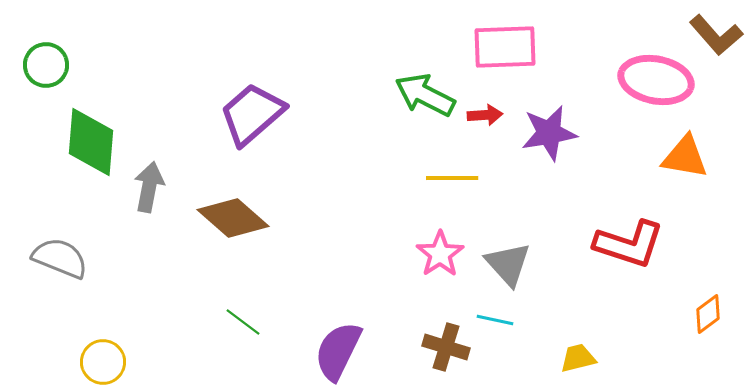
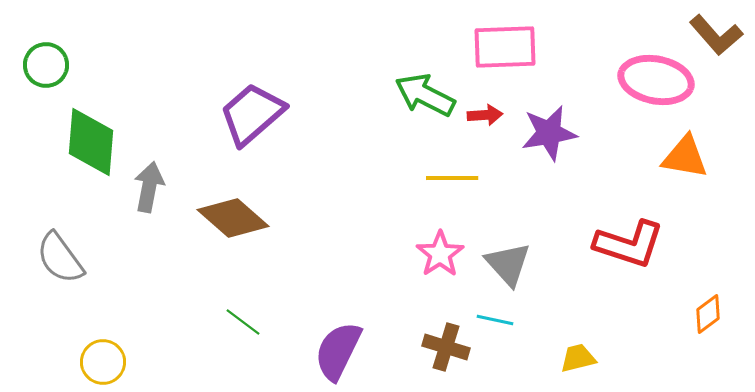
gray semicircle: rotated 148 degrees counterclockwise
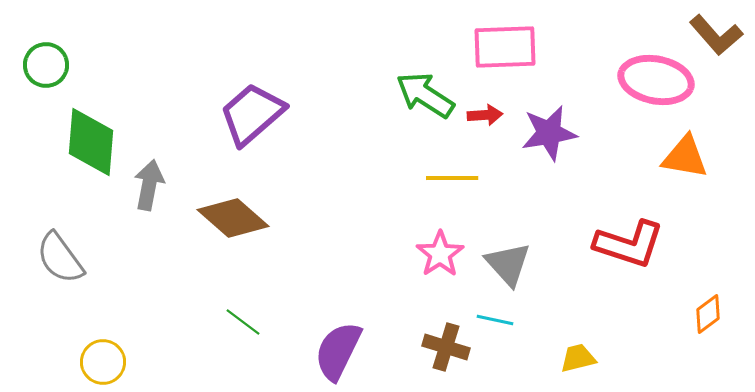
green arrow: rotated 6 degrees clockwise
gray arrow: moved 2 px up
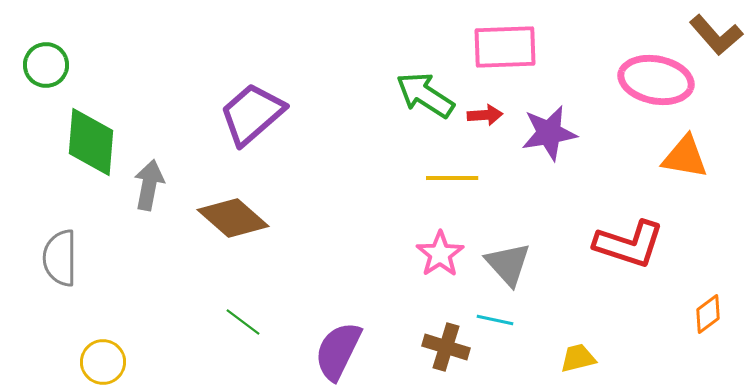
gray semicircle: rotated 36 degrees clockwise
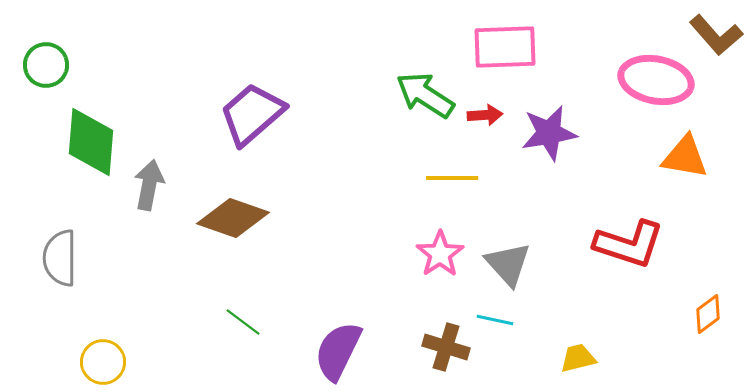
brown diamond: rotated 22 degrees counterclockwise
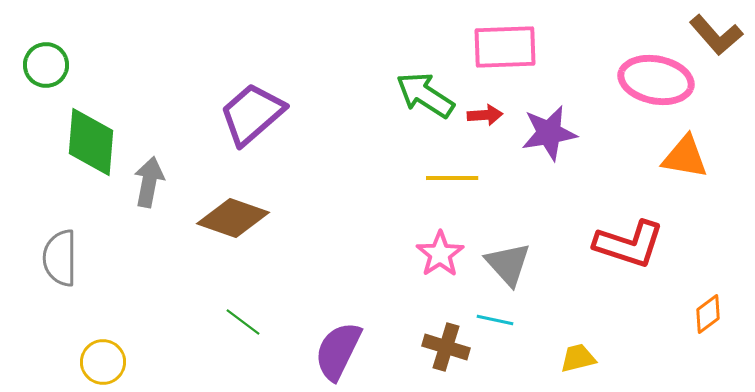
gray arrow: moved 3 px up
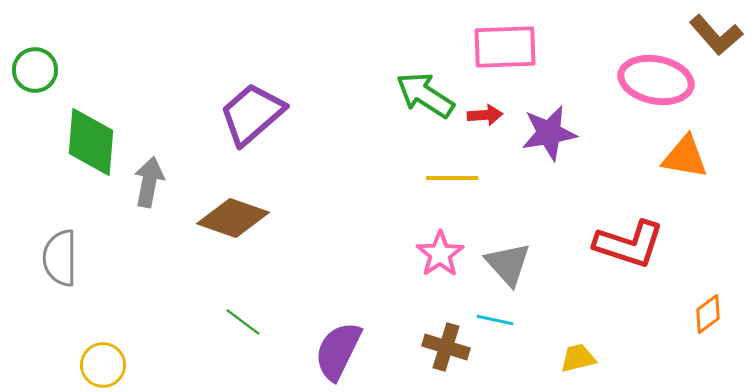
green circle: moved 11 px left, 5 px down
yellow circle: moved 3 px down
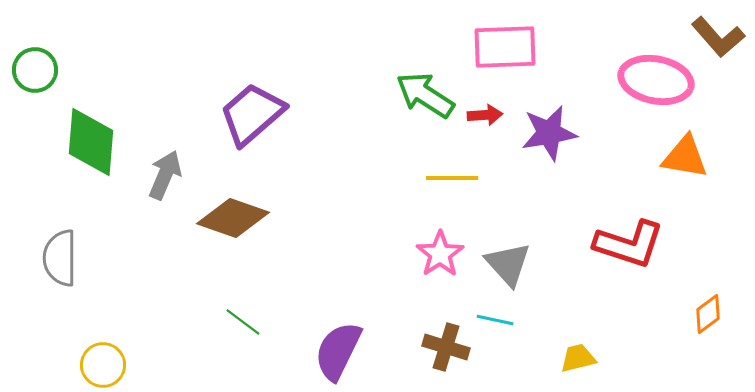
brown L-shape: moved 2 px right, 2 px down
gray arrow: moved 16 px right, 7 px up; rotated 12 degrees clockwise
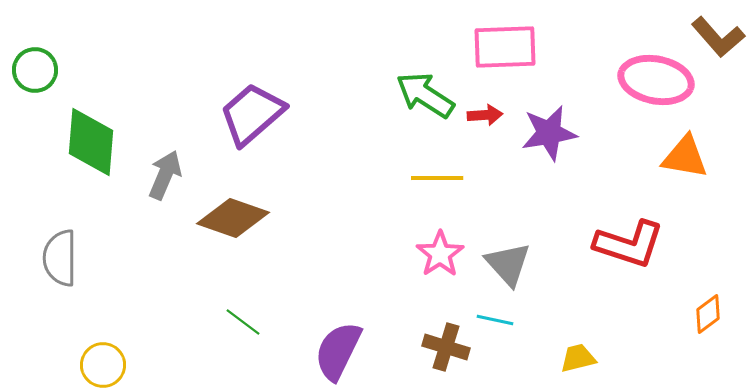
yellow line: moved 15 px left
